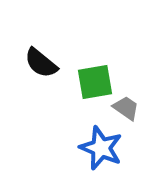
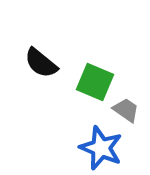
green square: rotated 33 degrees clockwise
gray trapezoid: moved 2 px down
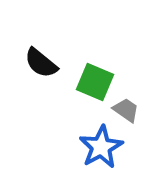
blue star: moved 1 px up; rotated 21 degrees clockwise
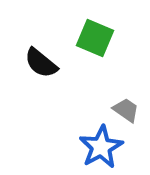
green square: moved 44 px up
